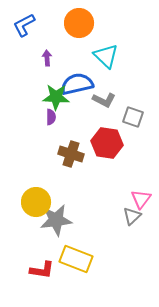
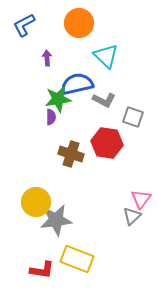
green star: moved 2 px right, 2 px down; rotated 12 degrees counterclockwise
yellow rectangle: moved 1 px right
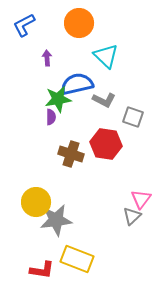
red hexagon: moved 1 px left, 1 px down
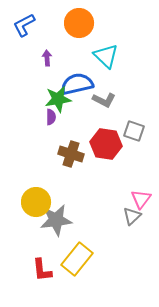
gray square: moved 1 px right, 14 px down
yellow rectangle: rotated 72 degrees counterclockwise
red L-shape: rotated 75 degrees clockwise
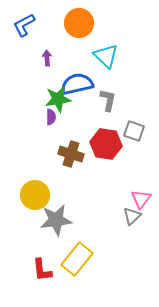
gray L-shape: moved 4 px right; rotated 105 degrees counterclockwise
yellow circle: moved 1 px left, 7 px up
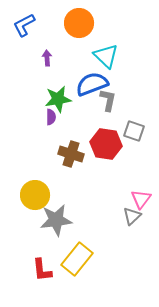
blue semicircle: moved 15 px right; rotated 8 degrees counterclockwise
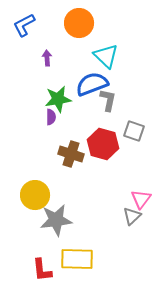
red hexagon: moved 3 px left; rotated 8 degrees clockwise
yellow rectangle: rotated 52 degrees clockwise
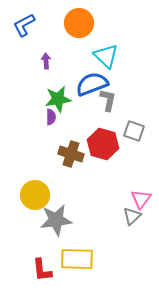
purple arrow: moved 1 px left, 3 px down
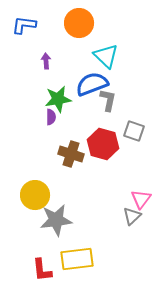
blue L-shape: rotated 35 degrees clockwise
yellow rectangle: rotated 8 degrees counterclockwise
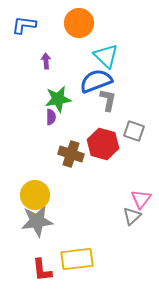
blue semicircle: moved 4 px right, 3 px up
gray star: moved 19 px left, 1 px down
